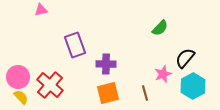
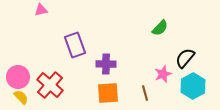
orange square: rotated 10 degrees clockwise
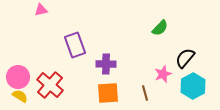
yellow semicircle: moved 1 px left, 1 px up; rotated 14 degrees counterclockwise
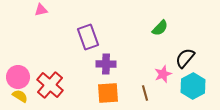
purple rectangle: moved 13 px right, 8 px up
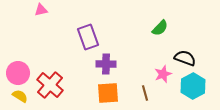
black semicircle: rotated 70 degrees clockwise
pink circle: moved 4 px up
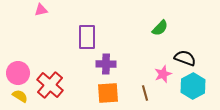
purple rectangle: moved 1 px left; rotated 20 degrees clockwise
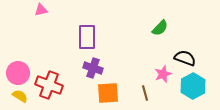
purple cross: moved 13 px left, 4 px down; rotated 18 degrees clockwise
red cross: moved 1 px left; rotated 20 degrees counterclockwise
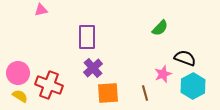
purple cross: rotated 30 degrees clockwise
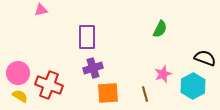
green semicircle: moved 1 px down; rotated 18 degrees counterclockwise
black semicircle: moved 20 px right
purple cross: rotated 24 degrees clockwise
brown line: moved 1 px down
